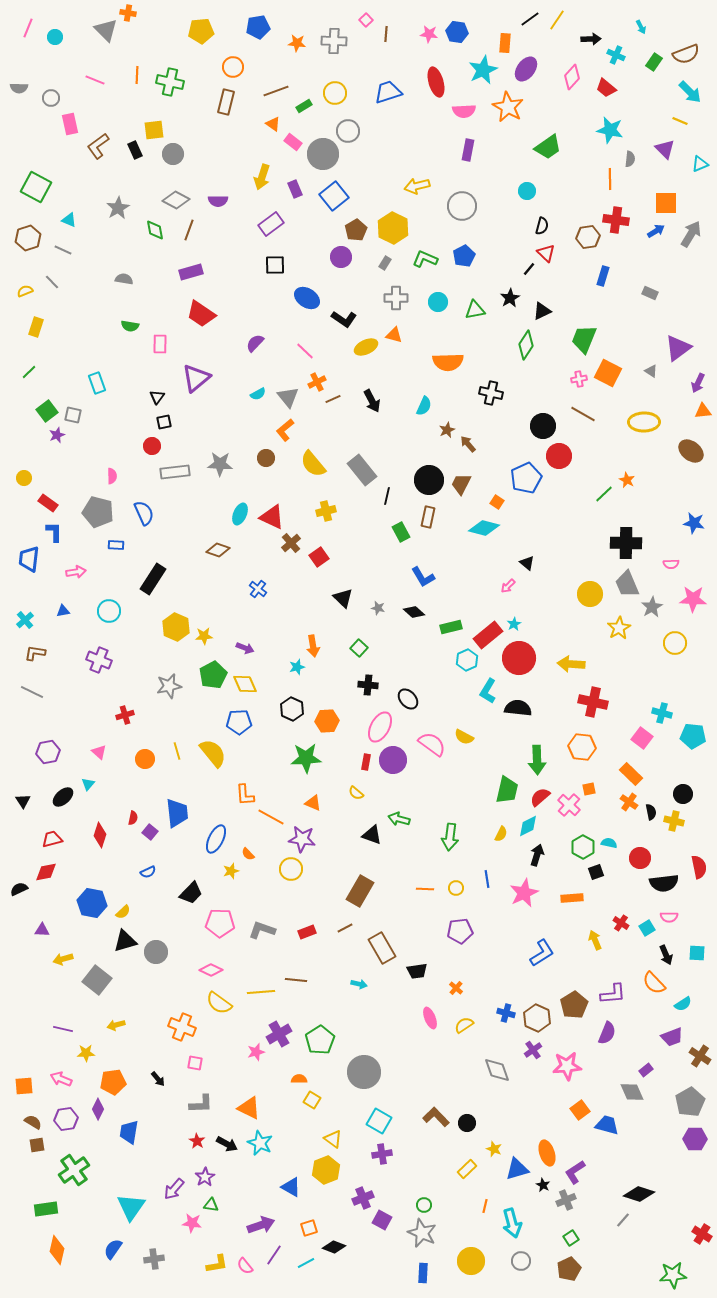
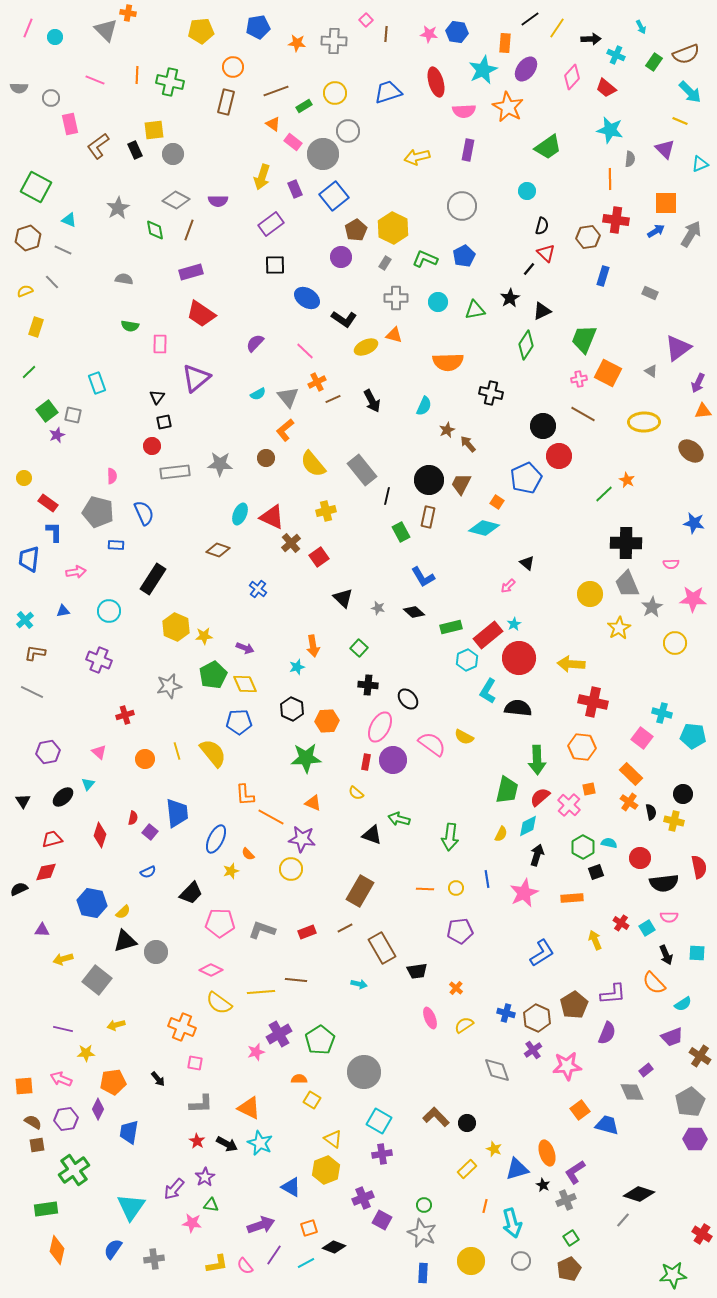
yellow line at (557, 20): moved 8 px down
yellow arrow at (417, 186): moved 29 px up
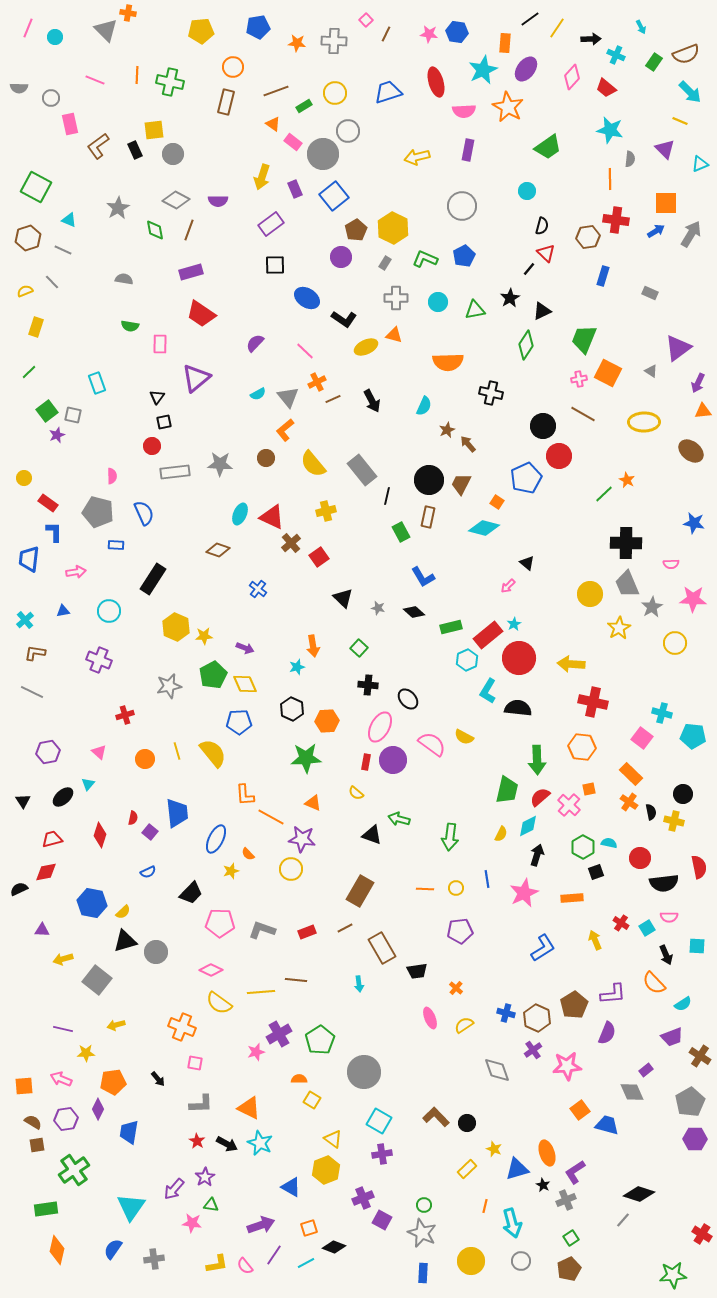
brown line at (386, 34): rotated 21 degrees clockwise
blue L-shape at (542, 953): moved 1 px right, 5 px up
cyan square at (697, 953): moved 7 px up
cyan arrow at (359, 984): rotated 70 degrees clockwise
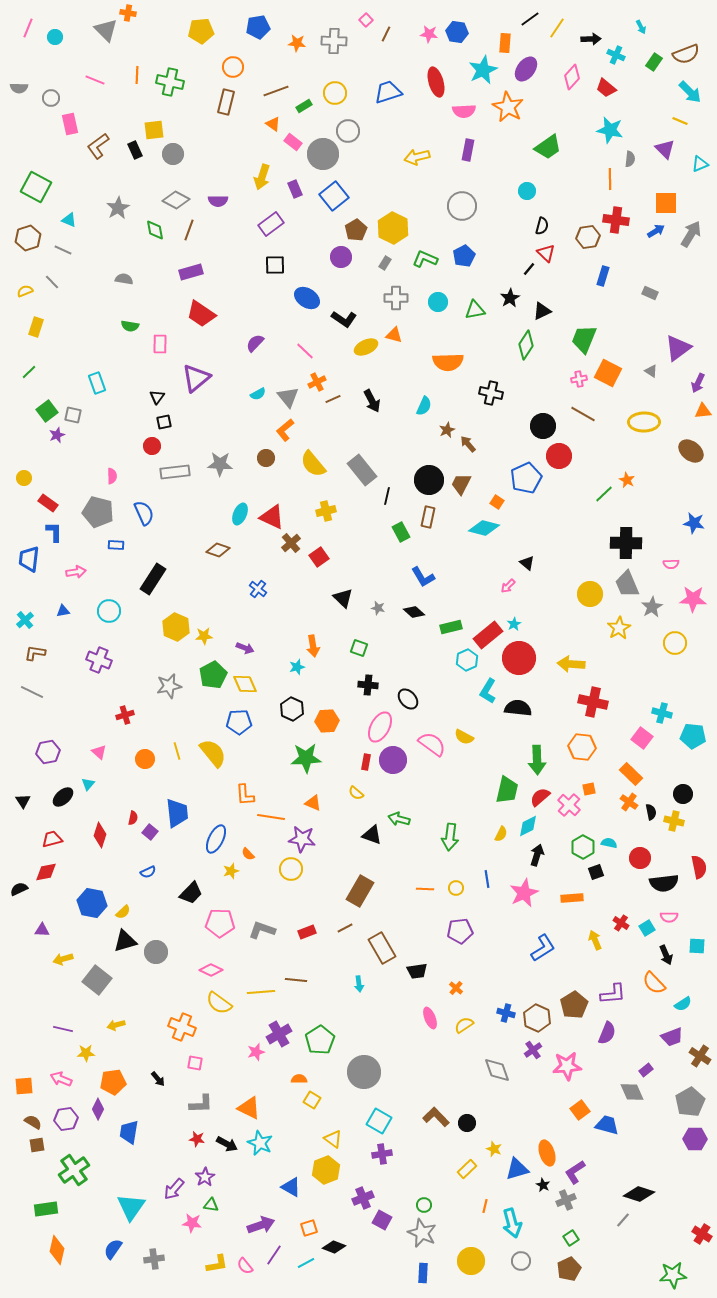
green square at (359, 648): rotated 24 degrees counterclockwise
orange line at (271, 817): rotated 20 degrees counterclockwise
red star at (197, 1141): moved 2 px up; rotated 21 degrees counterclockwise
